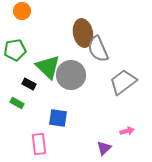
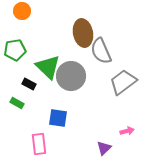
gray semicircle: moved 3 px right, 2 px down
gray circle: moved 1 px down
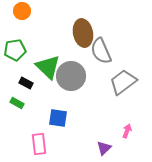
black rectangle: moved 3 px left, 1 px up
pink arrow: rotated 56 degrees counterclockwise
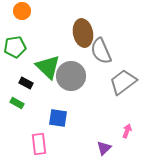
green pentagon: moved 3 px up
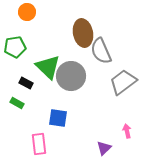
orange circle: moved 5 px right, 1 px down
pink arrow: rotated 32 degrees counterclockwise
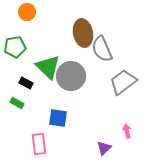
gray semicircle: moved 1 px right, 2 px up
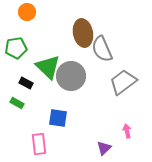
green pentagon: moved 1 px right, 1 px down
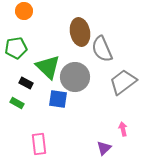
orange circle: moved 3 px left, 1 px up
brown ellipse: moved 3 px left, 1 px up
gray circle: moved 4 px right, 1 px down
blue square: moved 19 px up
pink arrow: moved 4 px left, 2 px up
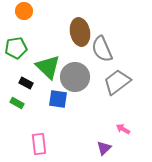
gray trapezoid: moved 6 px left
pink arrow: rotated 48 degrees counterclockwise
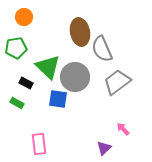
orange circle: moved 6 px down
pink arrow: rotated 16 degrees clockwise
